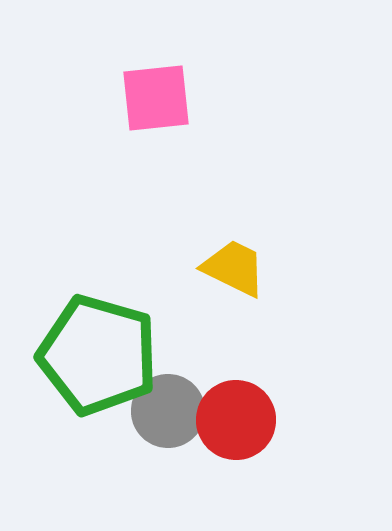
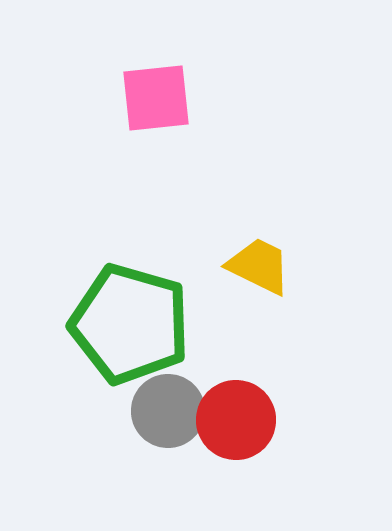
yellow trapezoid: moved 25 px right, 2 px up
green pentagon: moved 32 px right, 31 px up
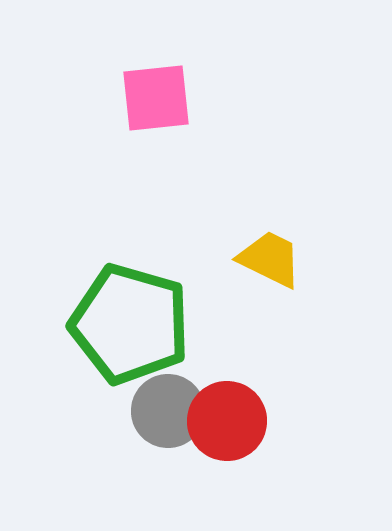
yellow trapezoid: moved 11 px right, 7 px up
red circle: moved 9 px left, 1 px down
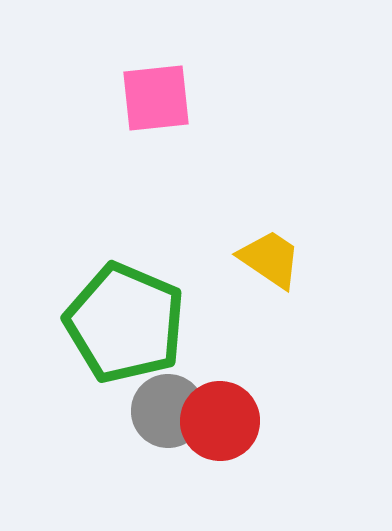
yellow trapezoid: rotated 8 degrees clockwise
green pentagon: moved 5 px left, 1 px up; rotated 7 degrees clockwise
red circle: moved 7 px left
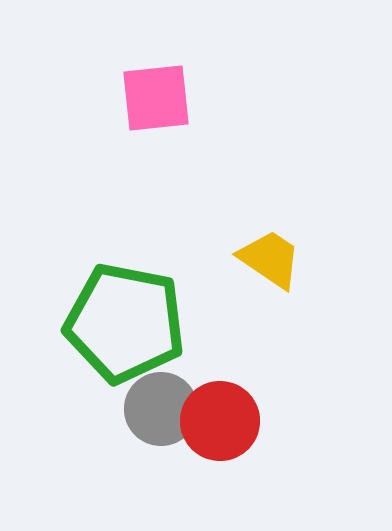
green pentagon: rotated 12 degrees counterclockwise
gray circle: moved 7 px left, 2 px up
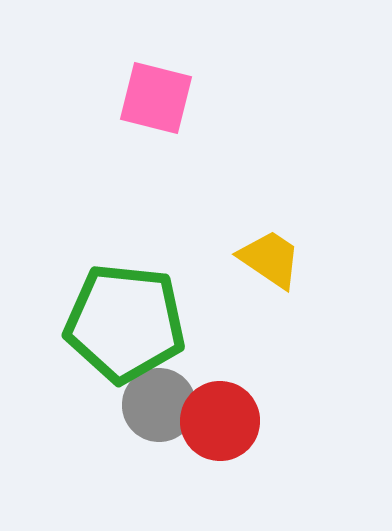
pink square: rotated 20 degrees clockwise
green pentagon: rotated 5 degrees counterclockwise
gray circle: moved 2 px left, 4 px up
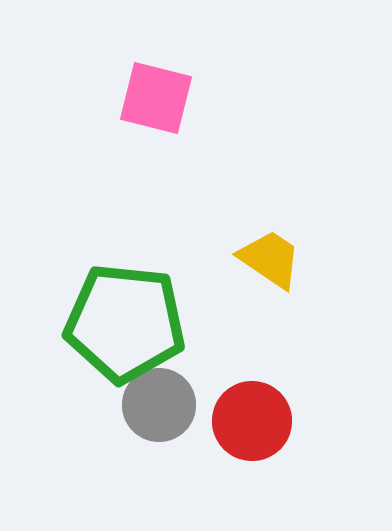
red circle: moved 32 px right
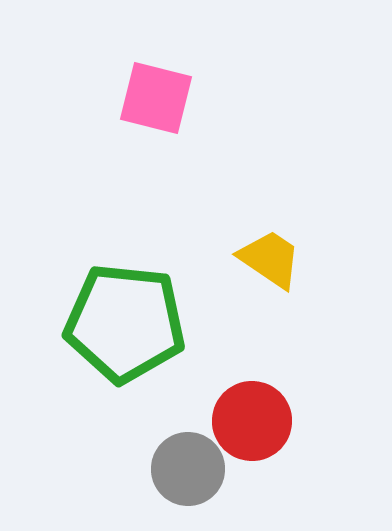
gray circle: moved 29 px right, 64 px down
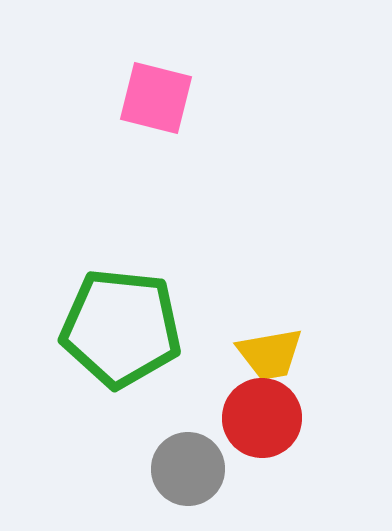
yellow trapezoid: moved 95 px down; rotated 136 degrees clockwise
green pentagon: moved 4 px left, 5 px down
red circle: moved 10 px right, 3 px up
